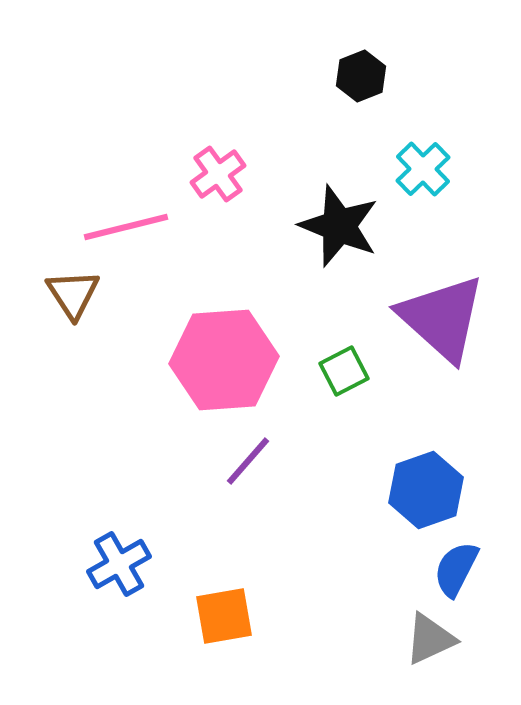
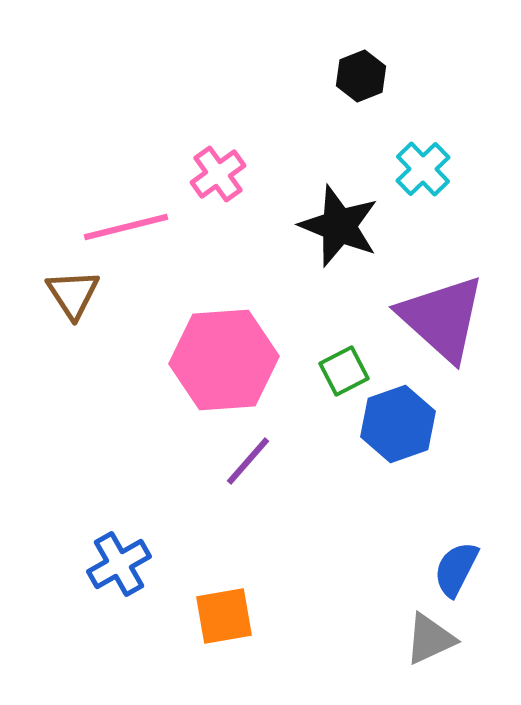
blue hexagon: moved 28 px left, 66 px up
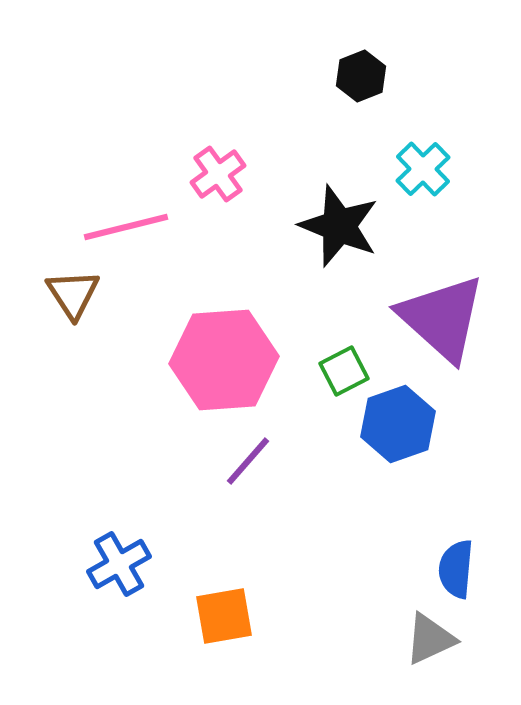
blue semicircle: rotated 22 degrees counterclockwise
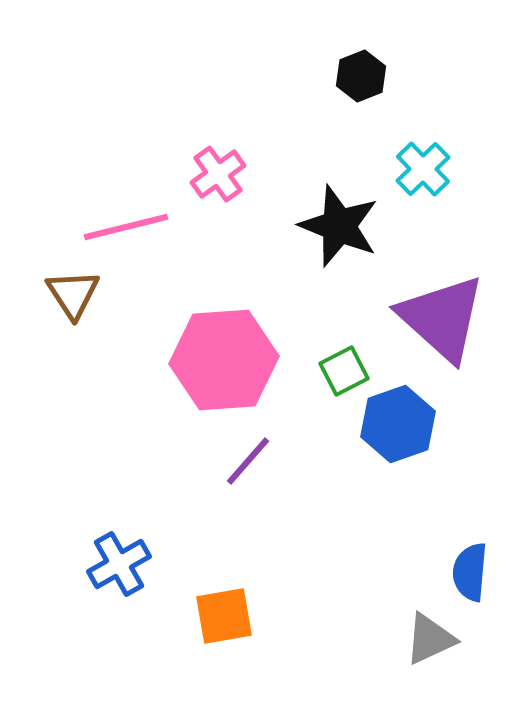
blue semicircle: moved 14 px right, 3 px down
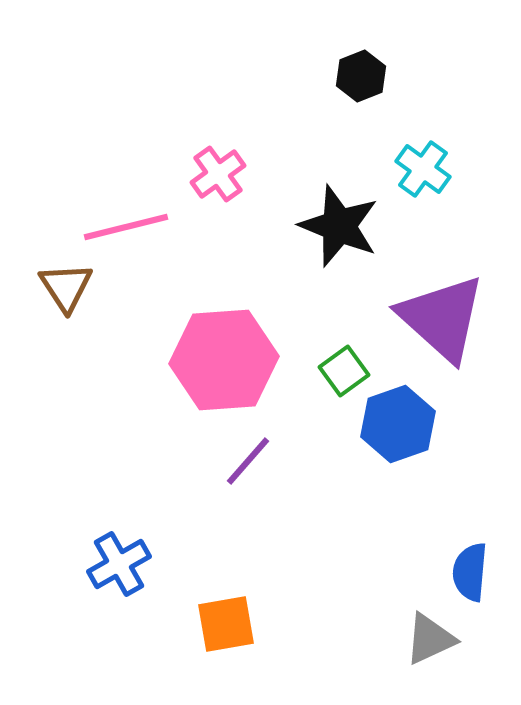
cyan cross: rotated 10 degrees counterclockwise
brown triangle: moved 7 px left, 7 px up
green square: rotated 9 degrees counterclockwise
orange square: moved 2 px right, 8 px down
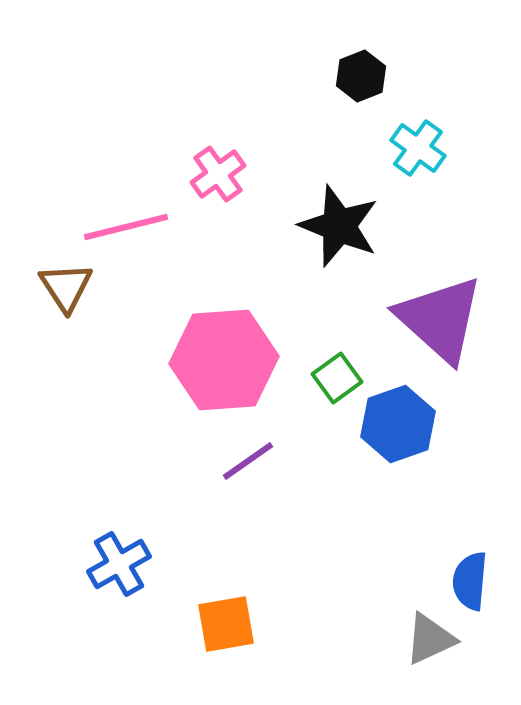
cyan cross: moved 5 px left, 21 px up
purple triangle: moved 2 px left, 1 px down
green square: moved 7 px left, 7 px down
purple line: rotated 14 degrees clockwise
blue semicircle: moved 9 px down
